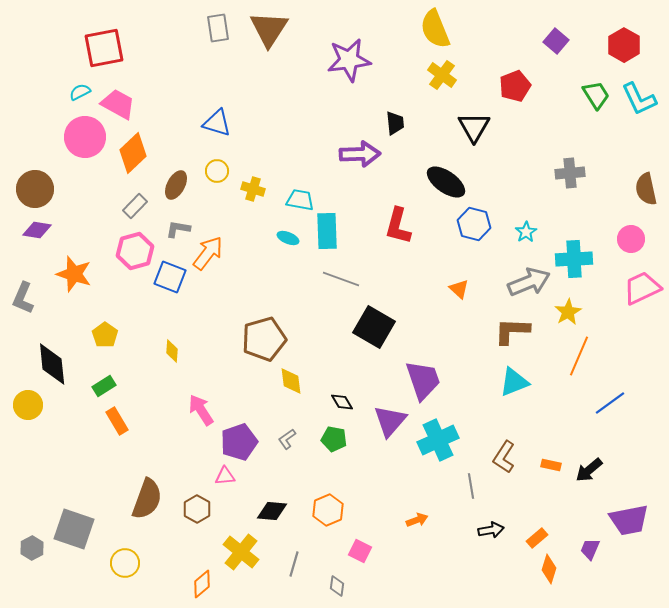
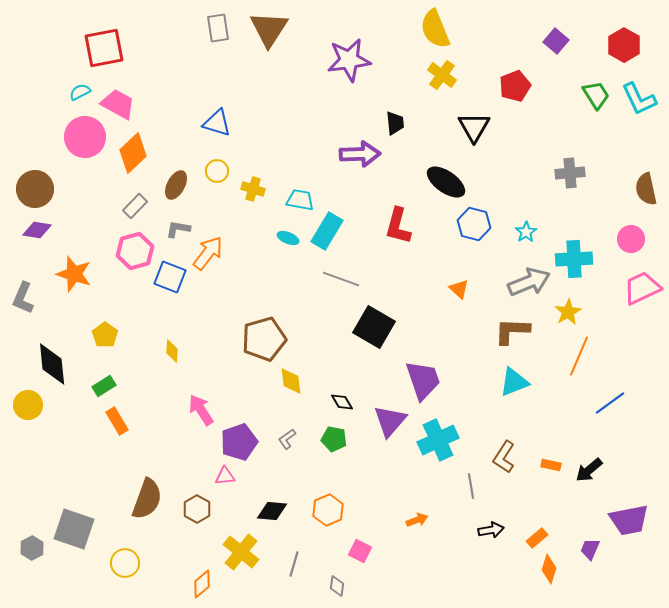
cyan rectangle at (327, 231): rotated 33 degrees clockwise
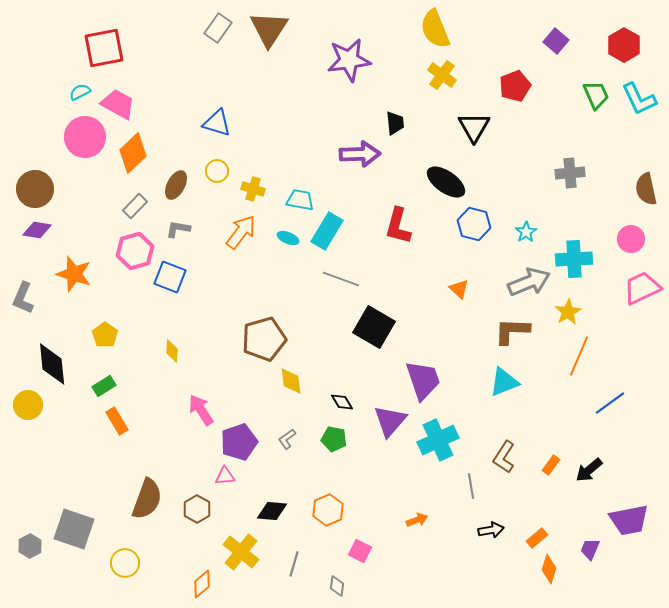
gray rectangle at (218, 28): rotated 44 degrees clockwise
green trapezoid at (596, 95): rotated 8 degrees clockwise
orange arrow at (208, 253): moved 33 px right, 21 px up
cyan triangle at (514, 382): moved 10 px left
orange rectangle at (551, 465): rotated 66 degrees counterclockwise
gray hexagon at (32, 548): moved 2 px left, 2 px up
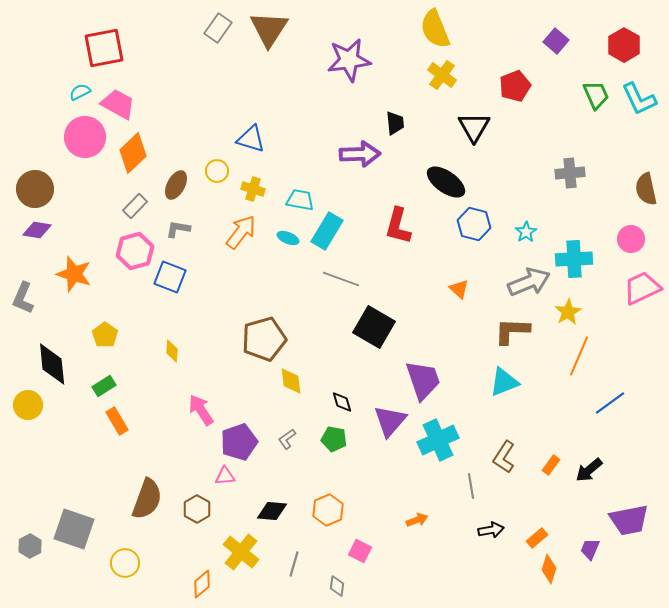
blue triangle at (217, 123): moved 34 px right, 16 px down
black diamond at (342, 402): rotated 15 degrees clockwise
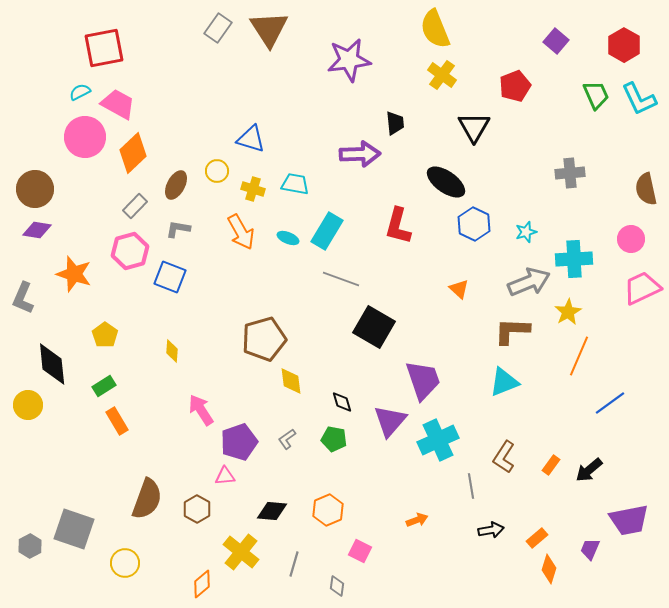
brown triangle at (269, 29): rotated 6 degrees counterclockwise
cyan trapezoid at (300, 200): moved 5 px left, 16 px up
blue hexagon at (474, 224): rotated 12 degrees clockwise
orange arrow at (241, 232): rotated 114 degrees clockwise
cyan star at (526, 232): rotated 15 degrees clockwise
pink hexagon at (135, 251): moved 5 px left
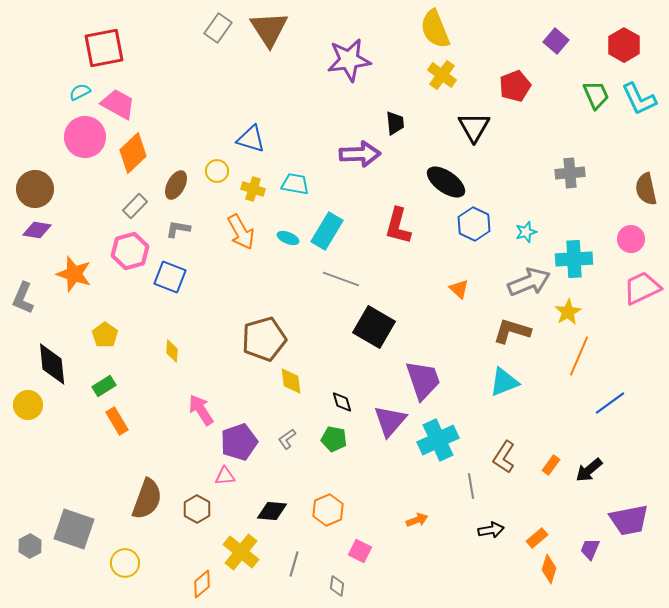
brown L-shape at (512, 331): rotated 15 degrees clockwise
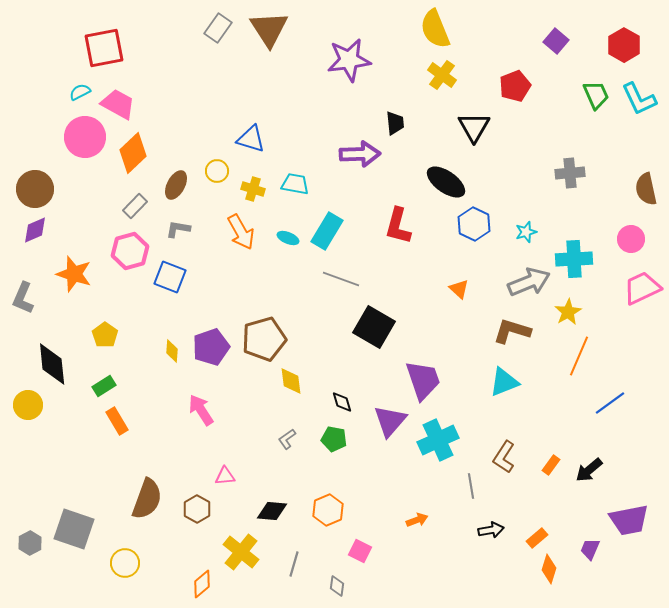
purple diamond at (37, 230): moved 2 px left; rotated 32 degrees counterclockwise
purple pentagon at (239, 442): moved 28 px left, 95 px up
gray hexagon at (30, 546): moved 3 px up
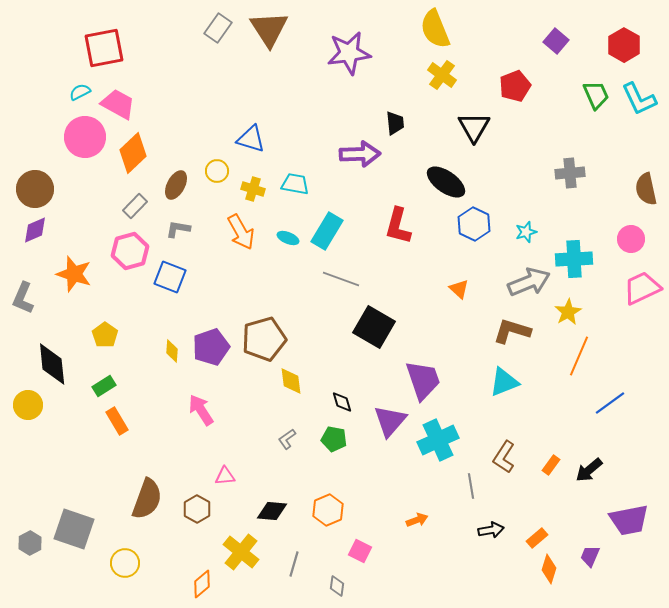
purple star at (349, 60): moved 7 px up
purple trapezoid at (590, 549): moved 7 px down
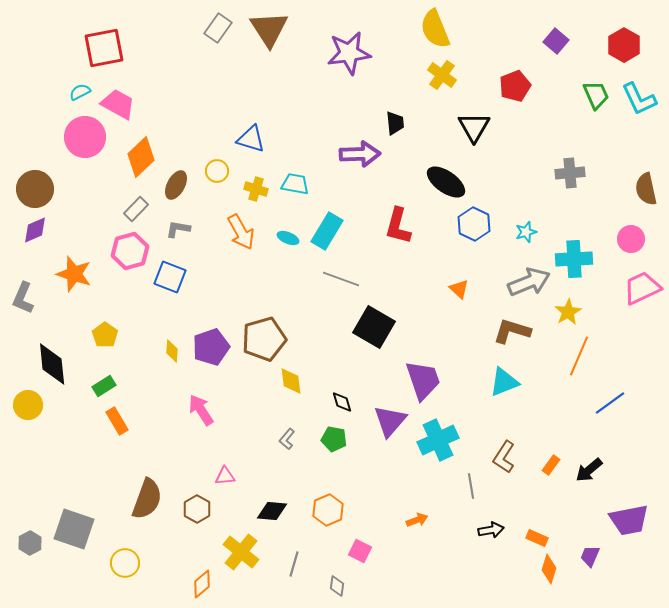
orange diamond at (133, 153): moved 8 px right, 4 px down
yellow cross at (253, 189): moved 3 px right
gray rectangle at (135, 206): moved 1 px right, 3 px down
gray L-shape at (287, 439): rotated 15 degrees counterclockwise
orange rectangle at (537, 538): rotated 65 degrees clockwise
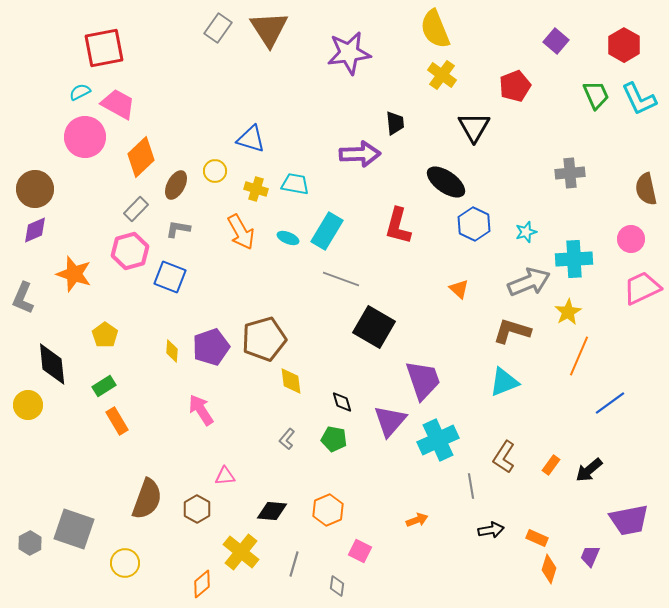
yellow circle at (217, 171): moved 2 px left
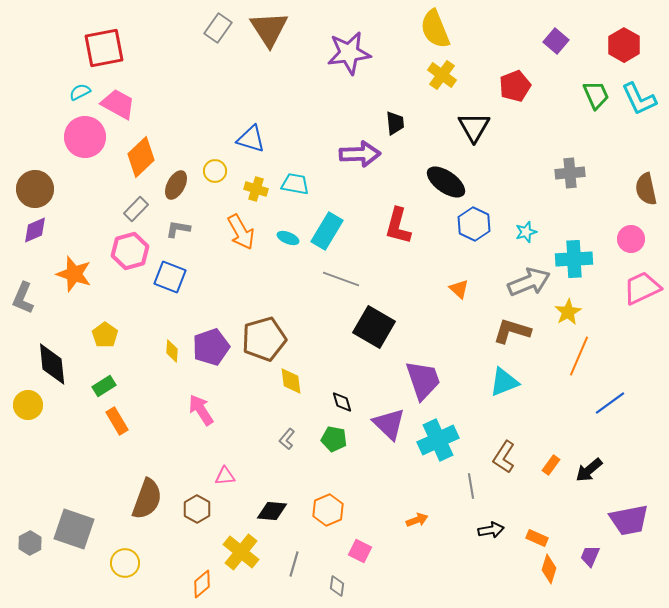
purple triangle at (390, 421): moved 1 px left, 3 px down; rotated 27 degrees counterclockwise
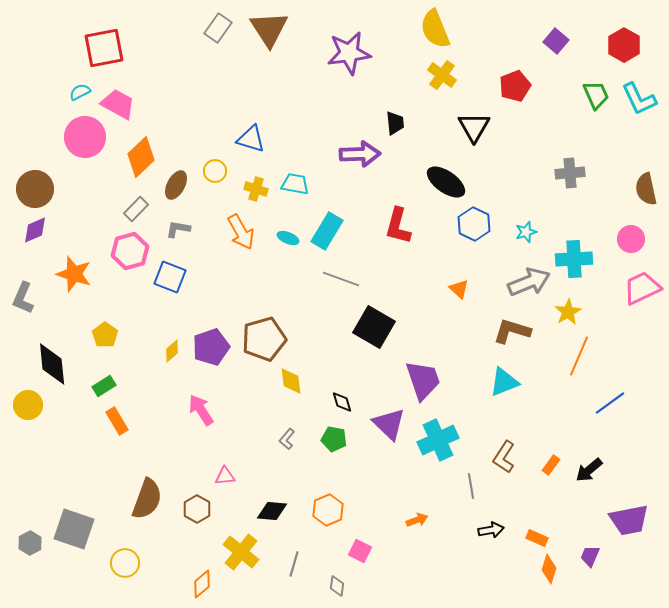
yellow diamond at (172, 351): rotated 45 degrees clockwise
